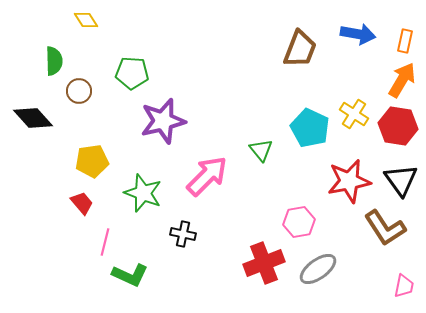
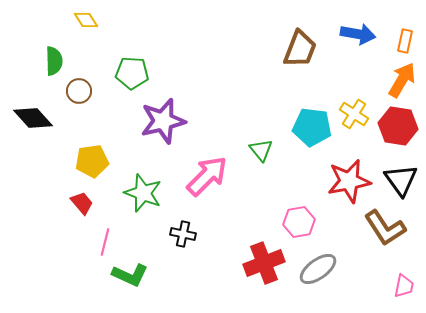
cyan pentagon: moved 2 px right, 1 px up; rotated 18 degrees counterclockwise
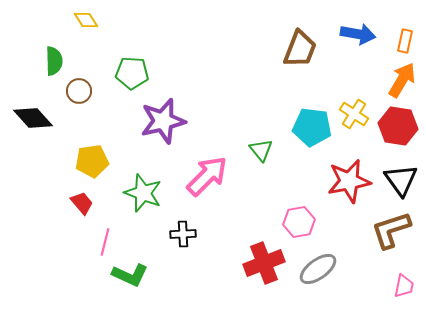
brown L-shape: moved 6 px right, 2 px down; rotated 105 degrees clockwise
black cross: rotated 15 degrees counterclockwise
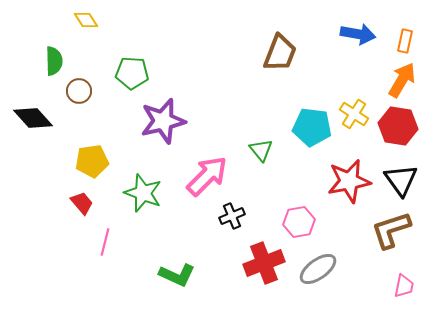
brown trapezoid: moved 20 px left, 4 px down
black cross: moved 49 px right, 18 px up; rotated 20 degrees counterclockwise
green L-shape: moved 47 px right
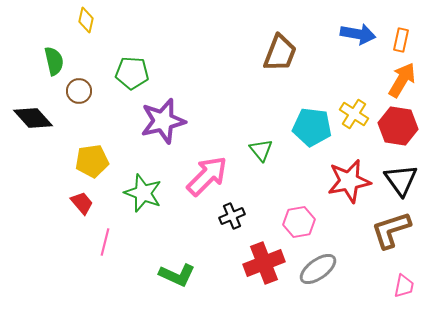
yellow diamond: rotated 45 degrees clockwise
orange rectangle: moved 4 px left, 1 px up
green semicircle: rotated 12 degrees counterclockwise
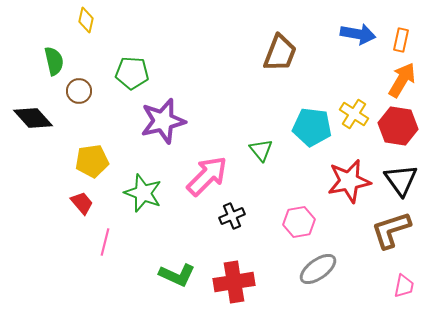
red cross: moved 30 px left, 19 px down; rotated 12 degrees clockwise
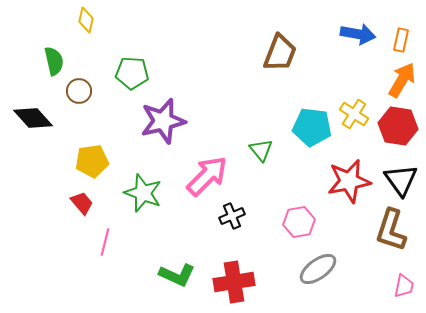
brown L-shape: rotated 54 degrees counterclockwise
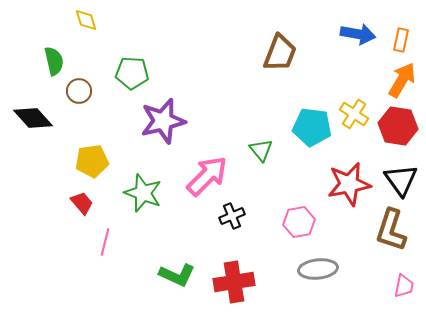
yellow diamond: rotated 30 degrees counterclockwise
red star: moved 3 px down
gray ellipse: rotated 30 degrees clockwise
